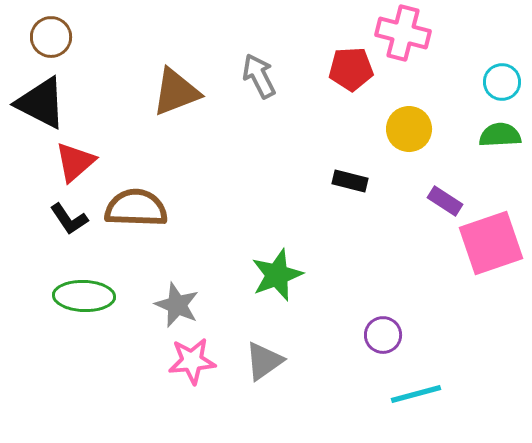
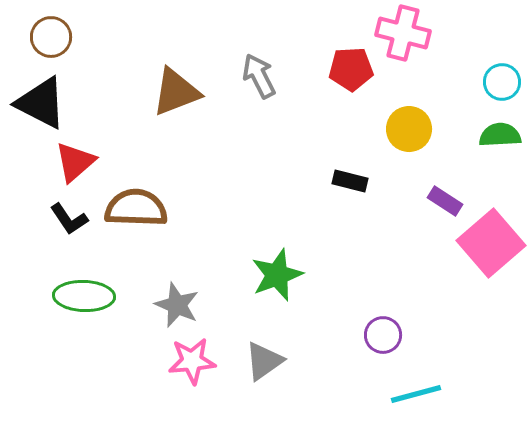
pink square: rotated 22 degrees counterclockwise
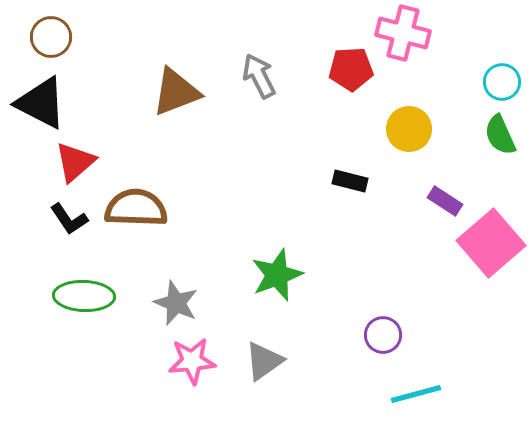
green semicircle: rotated 111 degrees counterclockwise
gray star: moved 1 px left, 2 px up
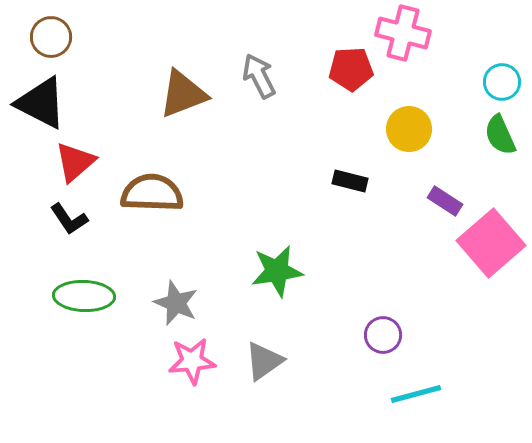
brown triangle: moved 7 px right, 2 px down
brown semicircle: moved 16 px right, 15 px up
green star: moved 4 px up; rotated 12 degrees clockwise
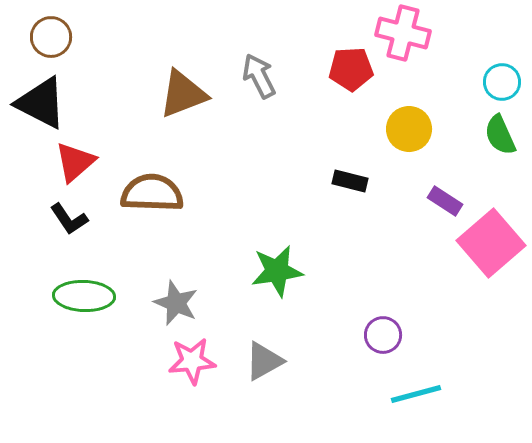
gray triangle: rotated 6 degrees clockwise
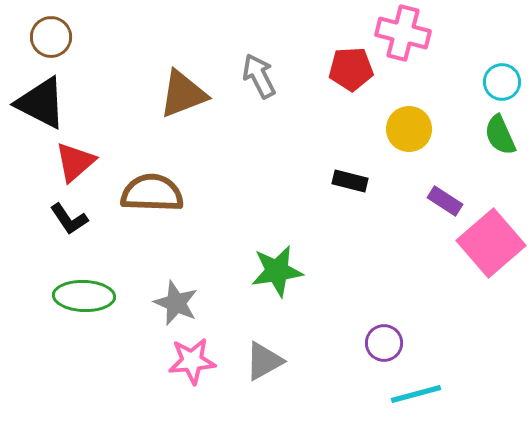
purple circle: moved 1 px right, 8 px down
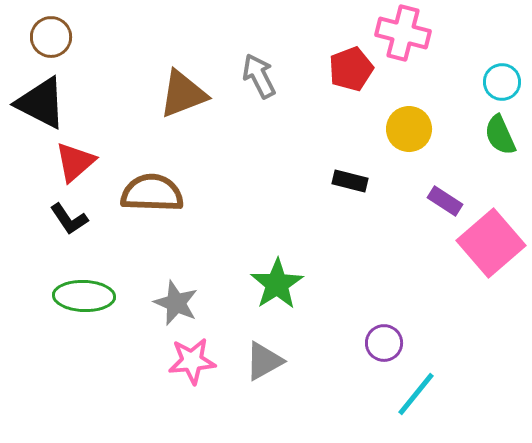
red pentagon: rotated 18 degrees counterclockwise
green star: moved 13 px down; rotated 24 degrees counterclockwise
cyan line: rotated 36 degrees counterclockwise
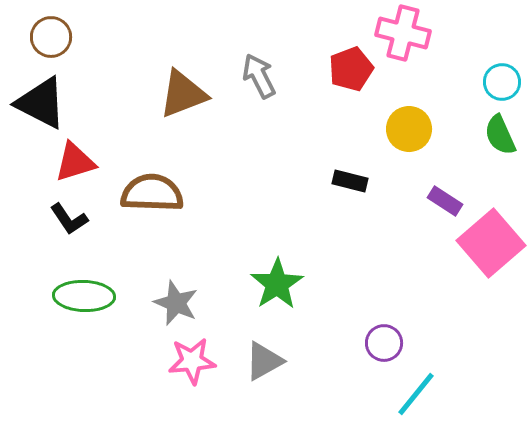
red triangle: rotated 24 degrees clockwise
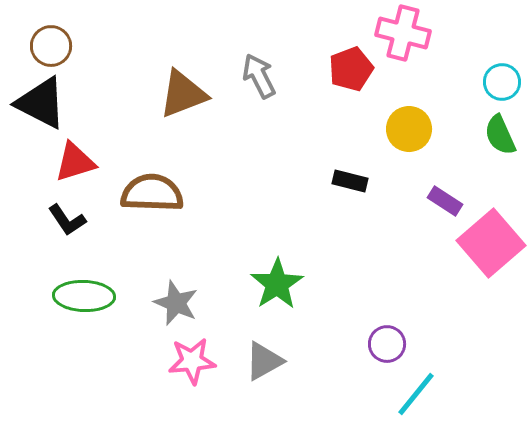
brown circle: moved 9 px down
black L-shape: moved 2 px left, 1 px down
purple circle: moved 3 px right, 1 px down
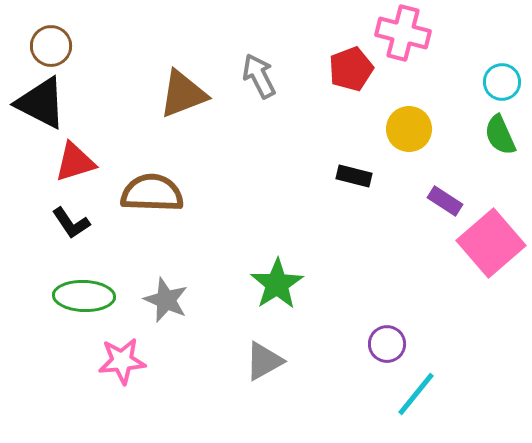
black rectangle: moved 4 px right, 5 px up
black L-shape: moved 4 px right, 3 px down
gray star: moved 10 px left, 3 px up
pink star: moved 70 px left
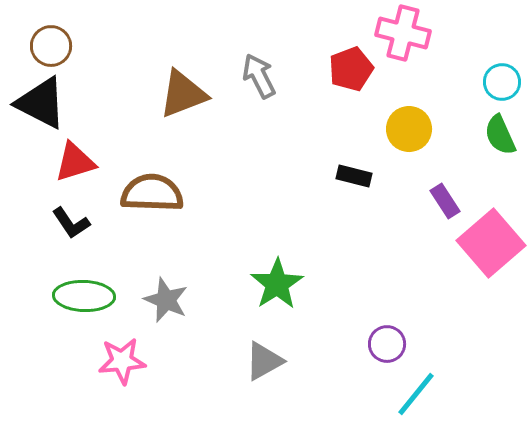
purple rectangle: rotated 24 degrees clockwise
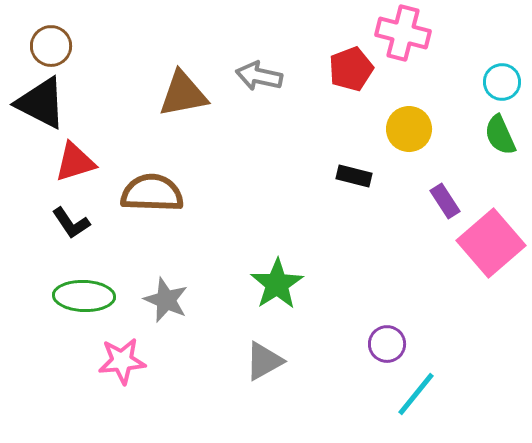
gray arrow: rotated 51 degrees counterclockwise
brown triangle: rotated 10 degrees clockwise
